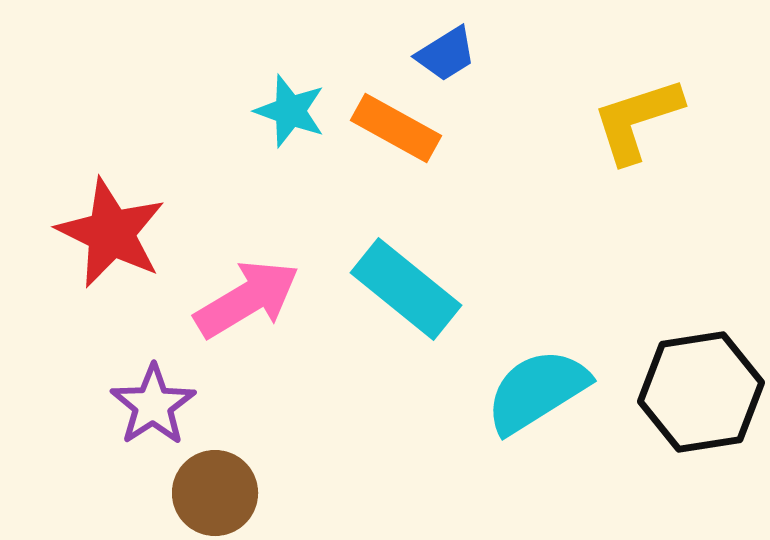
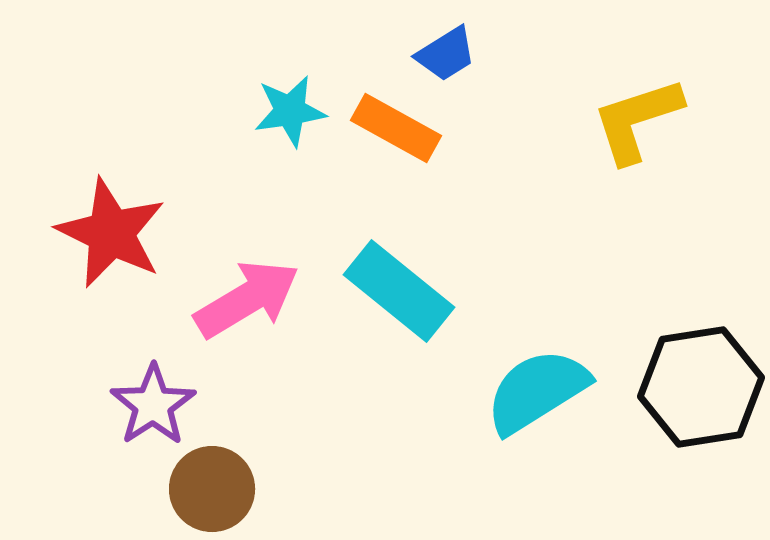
cyan star: rotated 28 degrees counterclockwise
cyan rectangle: moved 7 px left, 2 px down
black hexagon: moved 5 px up
brown circle: moved 3 px left, 4 px up
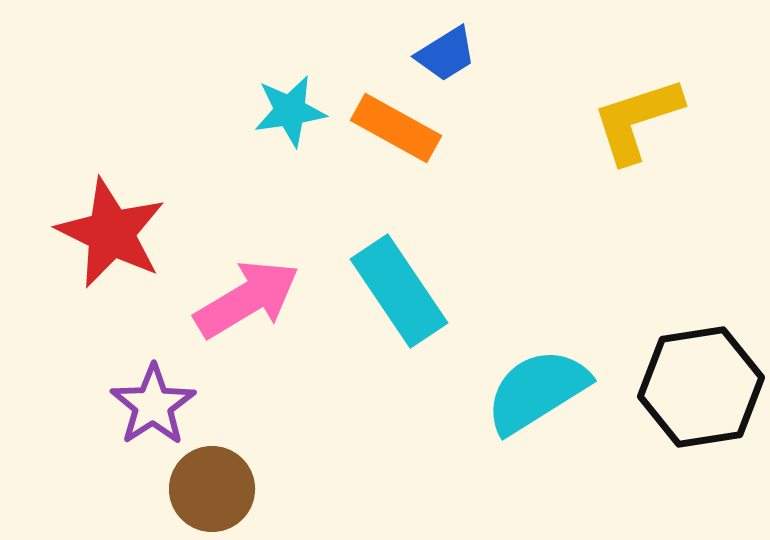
cyan rectangle: rotated 17 degrees clockwise
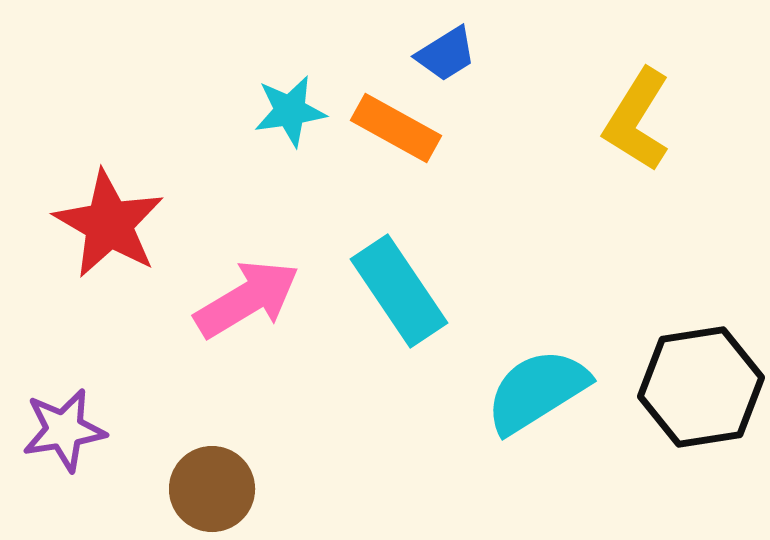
yellow L-shape: rotated 40 degrees counterclockwise
red star: moved 2 px left, 9 px up; rotated 4 degrees clockwise
purple star: moved 89 px left, 25 px down; rotated 24 degrees clockwise
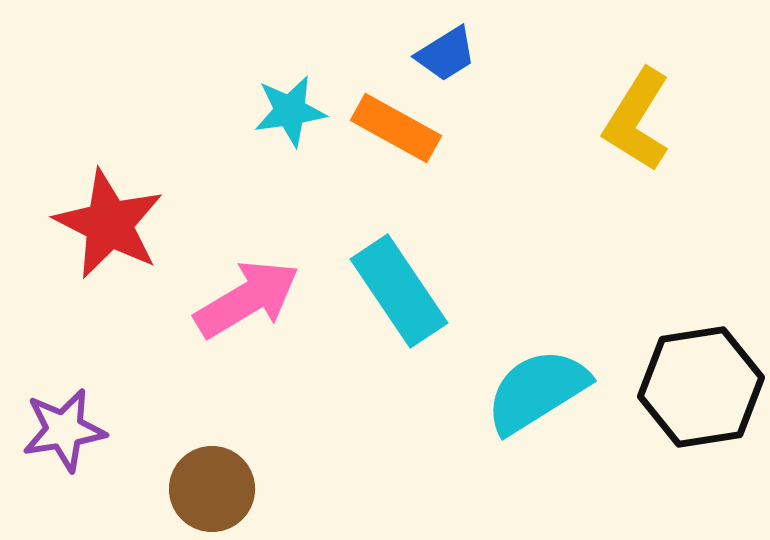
red star: rotated 3 degrees counterclockwise
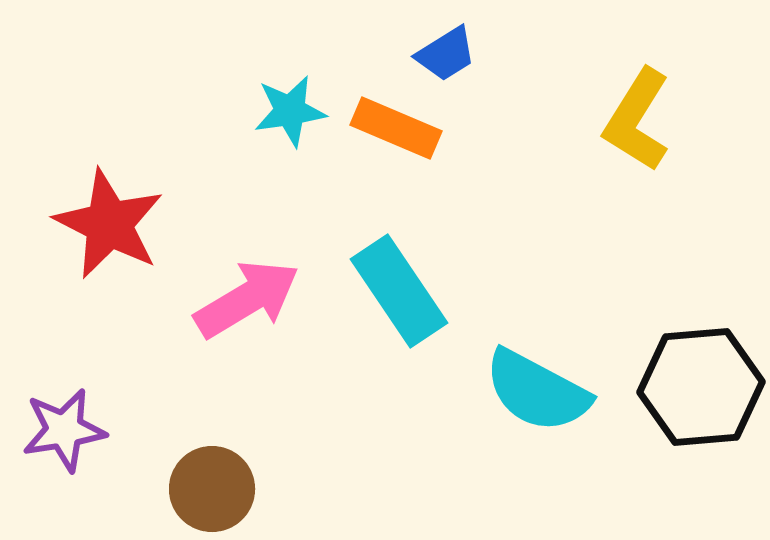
orange rectangle: rotated 6 degrees counterclockwise
black hexagon: rotated 4 degrees clockwise
cyan semicircle: rotated 120 degrees counterclockwise
